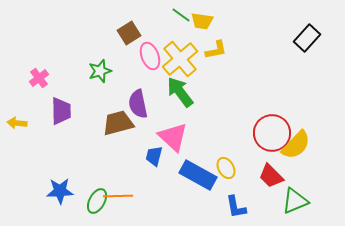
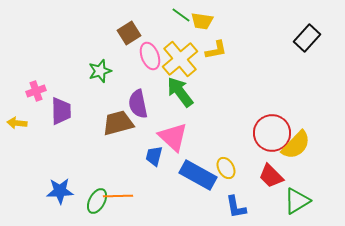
pink cross: moved 3 px left, 13 px down; rotated 18 degrees clockwise
green triangle: moved 2 px right; rotated 8 degrees counterclockwise
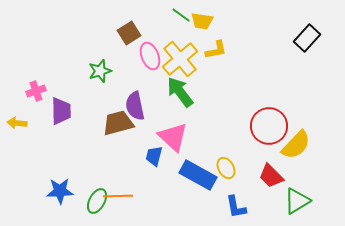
purple semicircle: moved 3 px left, 2 px down
red circle: moved 3 px left, 7 px up
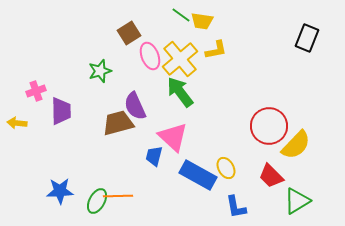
black rectangle: rotated 20 degrees counterclockwise
purple semicircle: rotated 12 degrees counterclockwise
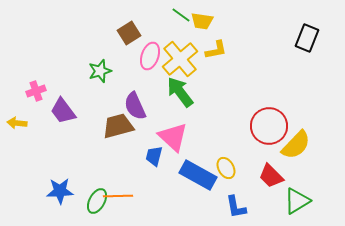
pink ellipse: rotated 40 degrees clockwise
purple trapezoid: moved 2 px right; rotated 144 degrees clockwise
brown trapezoid: moved 3 px down
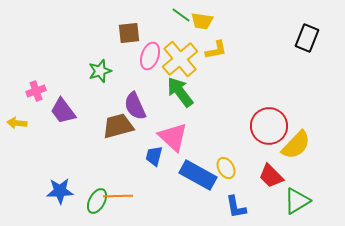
brown square: rotated 25 degrees clockwise
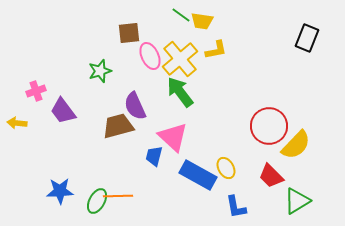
pink ellipse: rotated 44 degrees counterclockwise
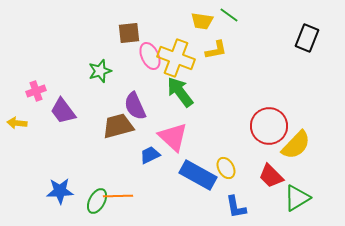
green line: moved 48 px right
yellow cross: moved 4 px left, 1 px up; rotated 30 degrees counterclockwise
blue trapezoid: moved 4 px left, 1 px up; rotated 50 degrees clockwise
green triangle: moved 3 px up
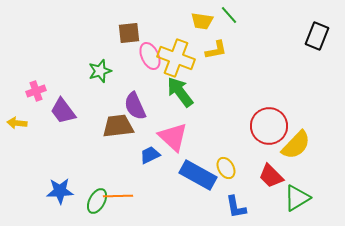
green line: rotated 12 degrees clockwise
black rectangle: moved 10 px right, 2 px up
brown trapezoid: rotated 8 degrees clockwise
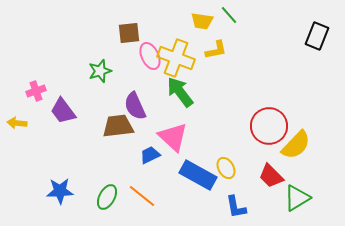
orange line: moved 24 px right; rotated 40 degrees clockwise
green ellipse: moved 10 px right, 4 px up
